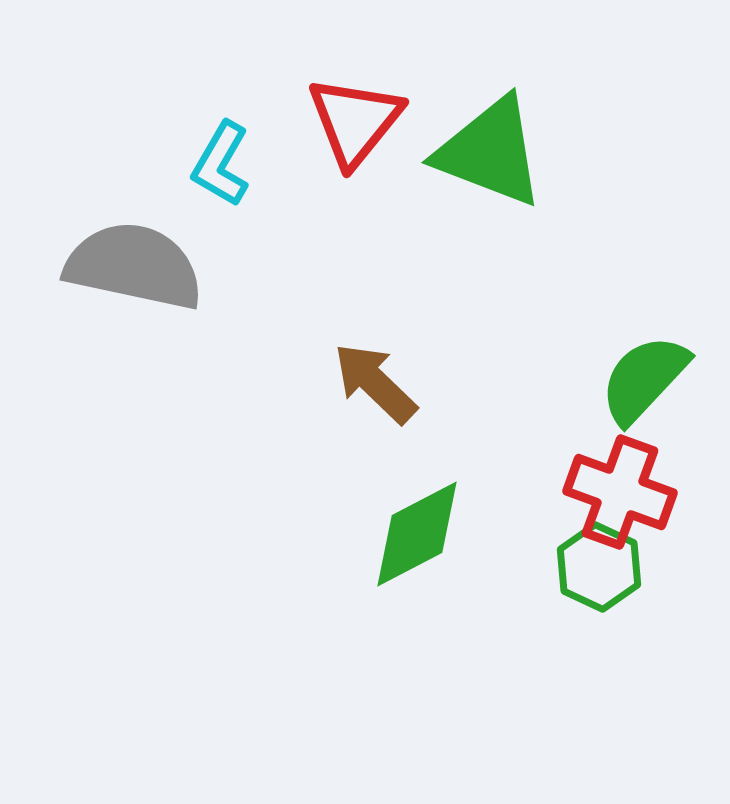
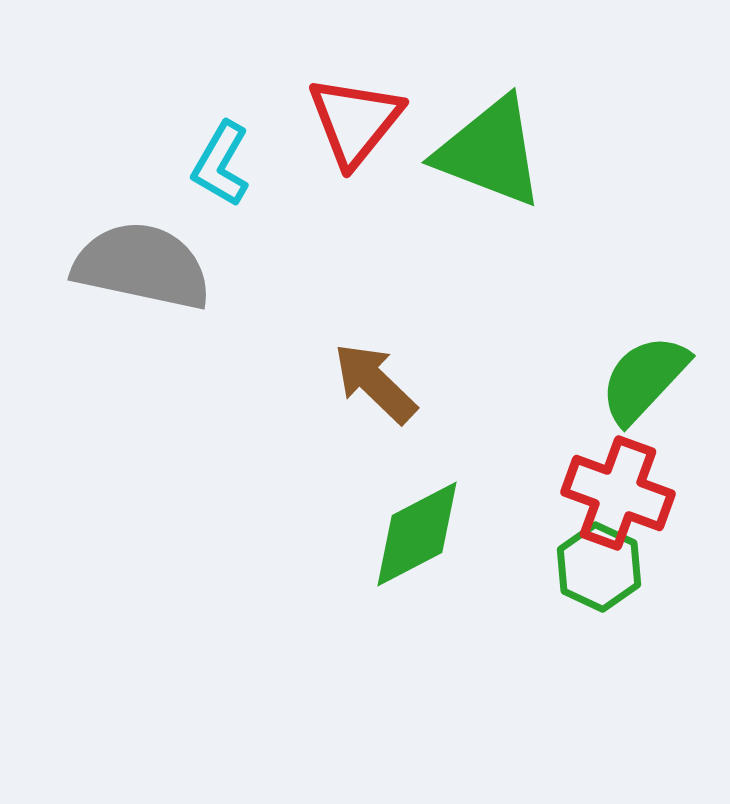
gray semicircle: moved 8 px right
red cross: moved 2 px left, 1 px down
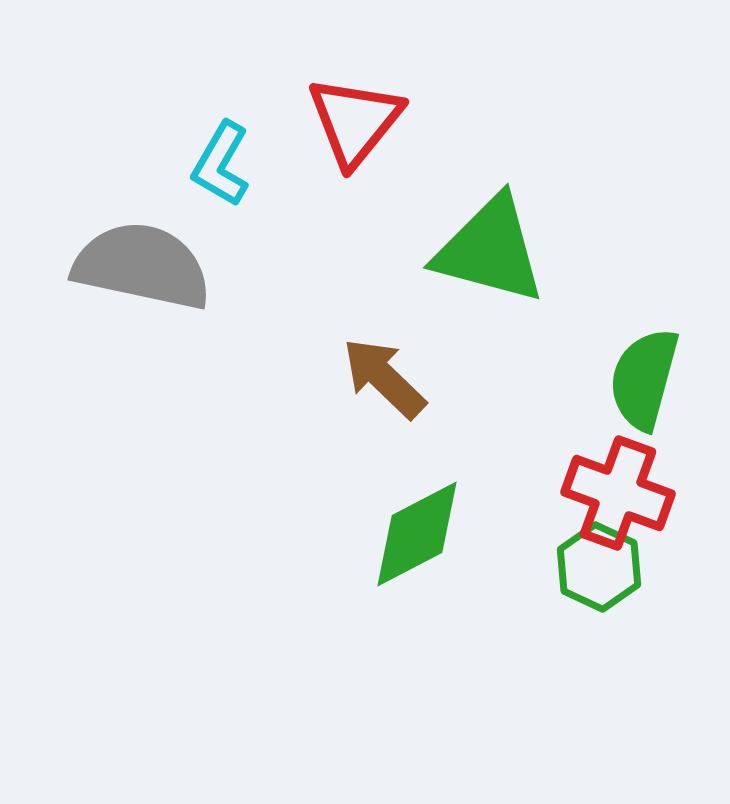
green triangle: moved 98 px down; rotated 6 degrees counterclockwise
green semicircle: rotated 28 degrees counterclockwise
brown arrow: moved 9 px right, 5 px up
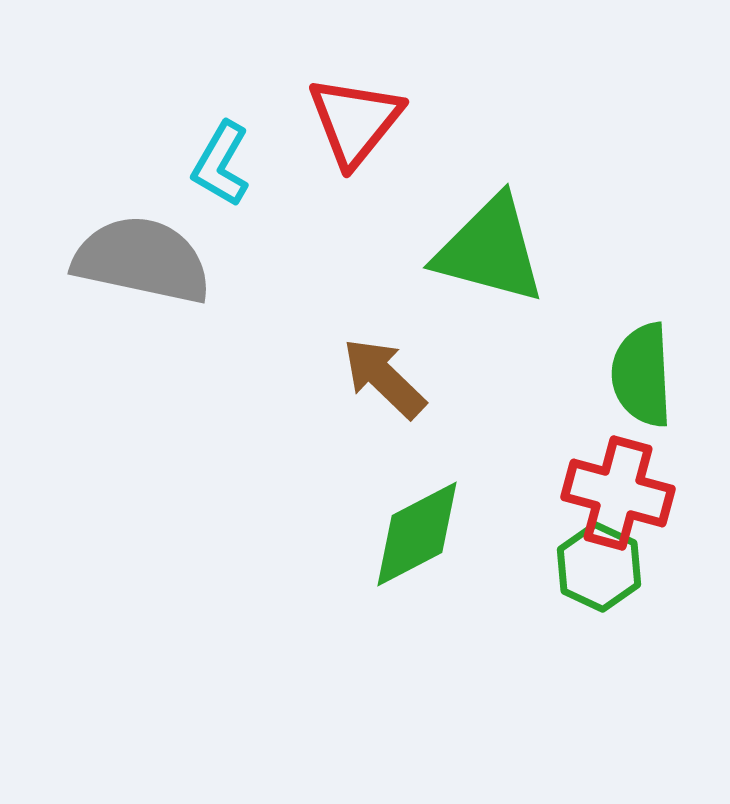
gray semicircle: moved 6 px up
green semicircle: moved 2 px left, 4 px up; rotated 18 degrees counterclockwise
red cross: rotated 5 degrees counterclockwise
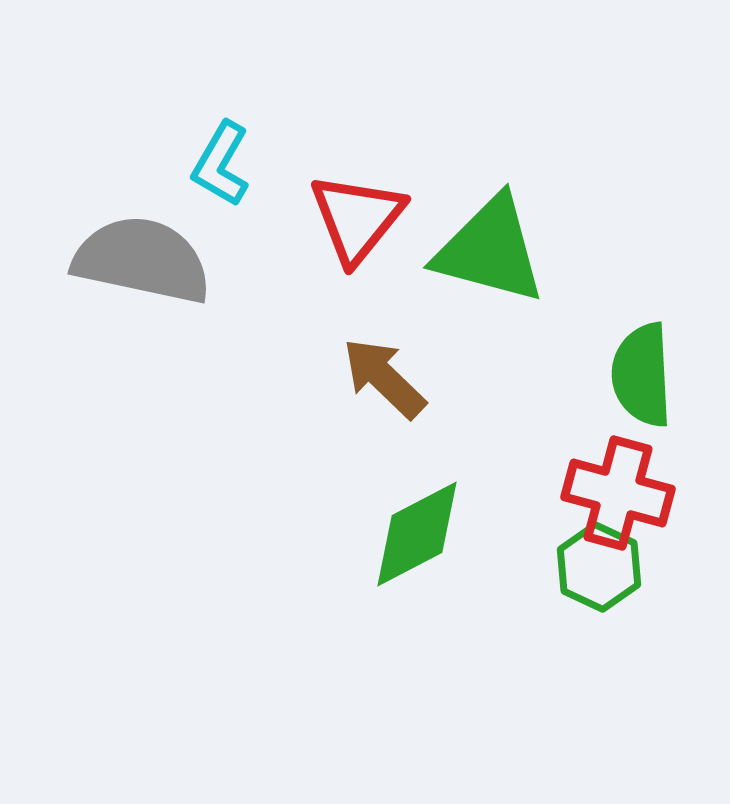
red triangle: moved 2 px right, 97 px down
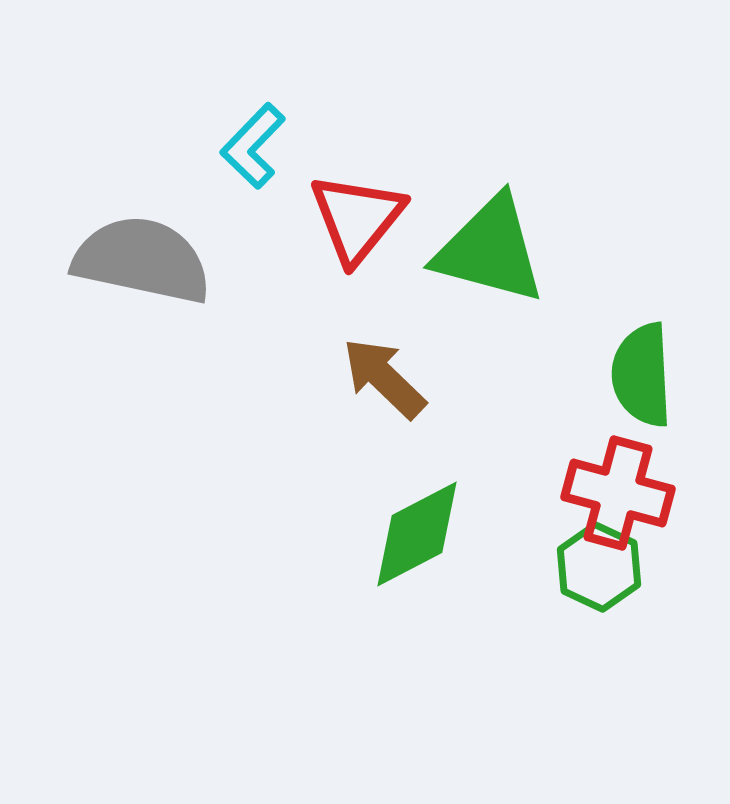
cyan L-shape: moved 32 px right, 18 px up; rotated 14 degrees clockwise
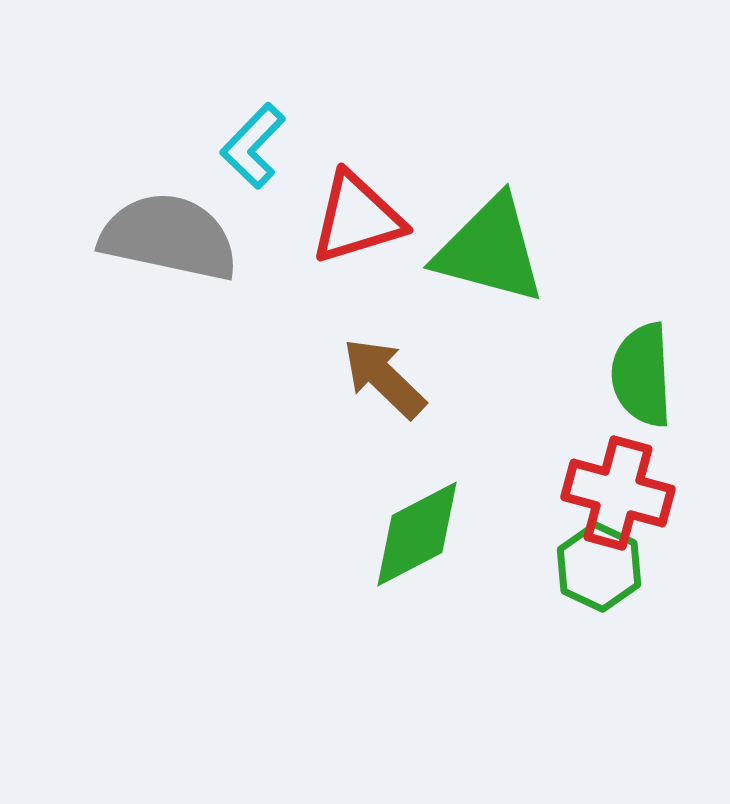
red triangle: rotated 34 degrees clockwise
gray semicircle: moved 27 px right, 23 px up
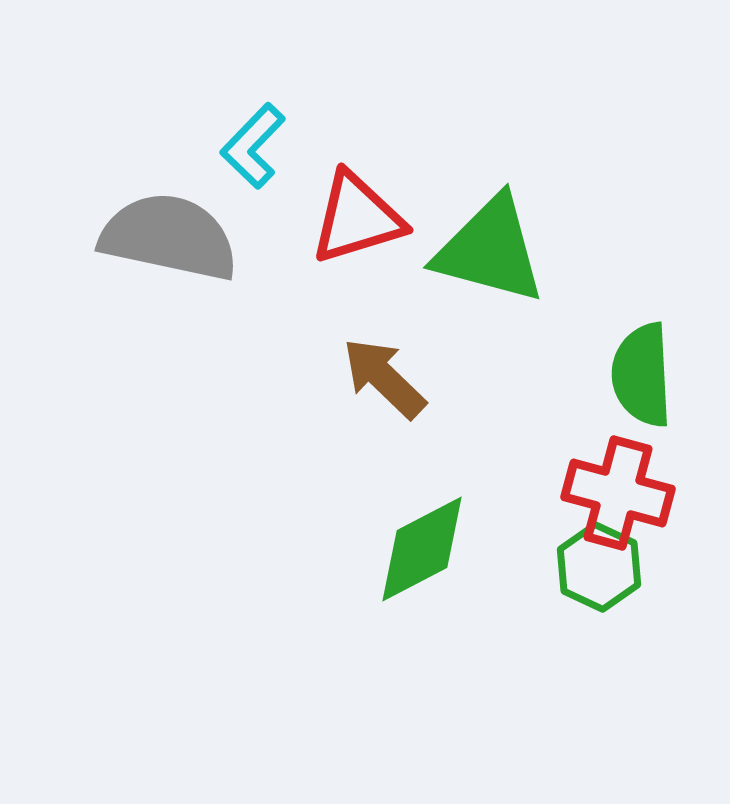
green diamond: moved 5 px right, 15 px down
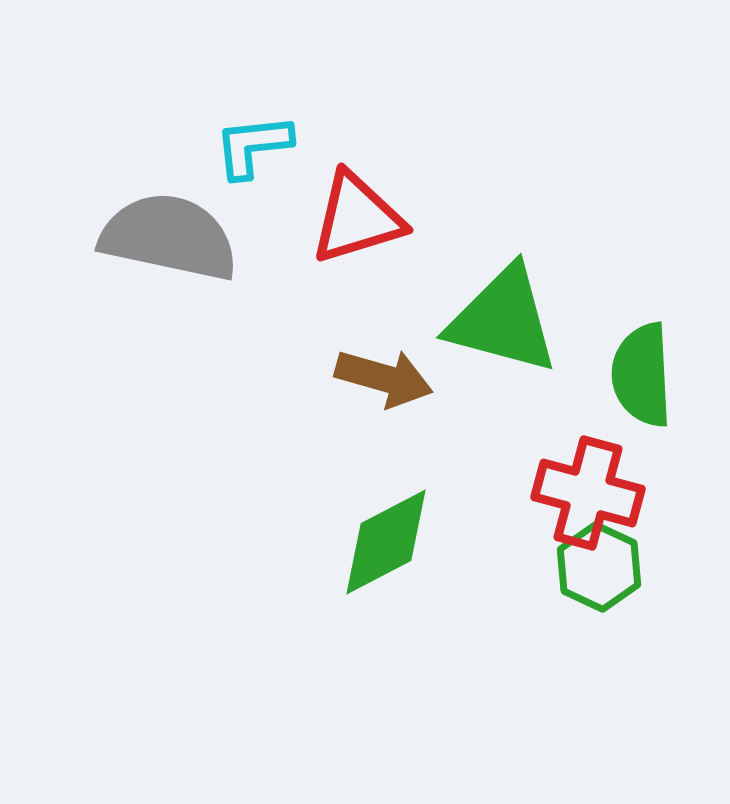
cyan L-shape: rotated 40 degrees clockwise
green triangle: moved 13 px right, 70 px down
brown arrow: rotated 152 degrees clockwise
red cross: moved 30 px left
green diamond: moved 36 px left, 7 px up
